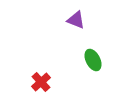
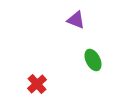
red cross: moved 4 px left, 2 px down
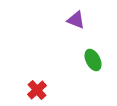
red cross: moved 6 px down
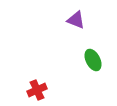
red cross: rotated 18 degrees clockwise
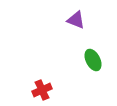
red cross: moved 5 px right
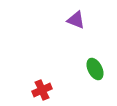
green ellipse: moved 2 px right, 9 px down
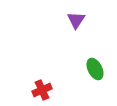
purple triangle: rotated 42 degrees clockwise
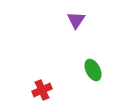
green ellipse: moved 2 px left, 1 px down
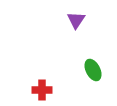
red cross: rotated 24 degrees clockwise
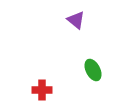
purple triangle: rotated 24 degrees counterclockwise
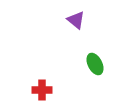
green ellipse: moved 2 px right, 6 px up
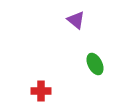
red cross: moved 1 px left, 1 px down
